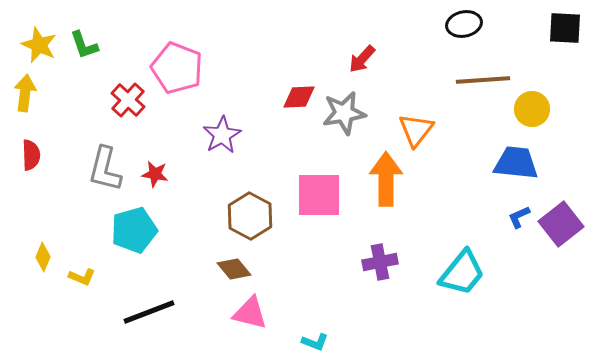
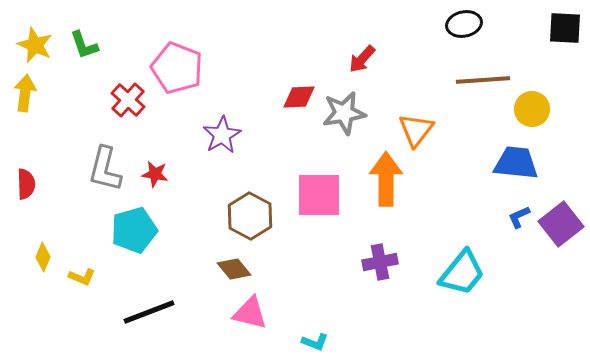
yellow star: moved 4 px left
red semicircle: moved 5 px left, 29 px down
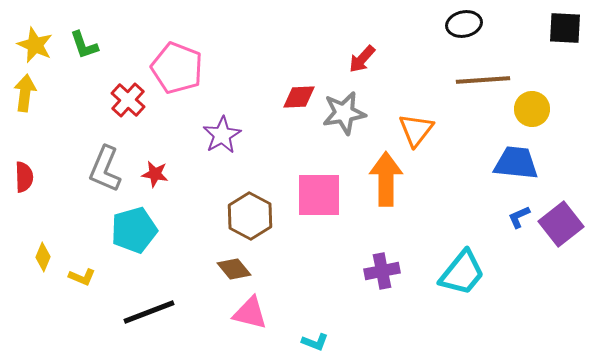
gray L-shape: rotated 9 degrees clockwise
red semicircle: moved 2 px left, 7 px up
purple cross: moved 2 px right, 9 px down
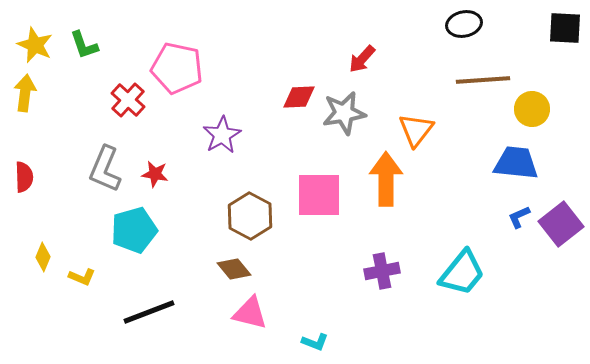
pink pentagon: rotated 9 degrees counterclockwise
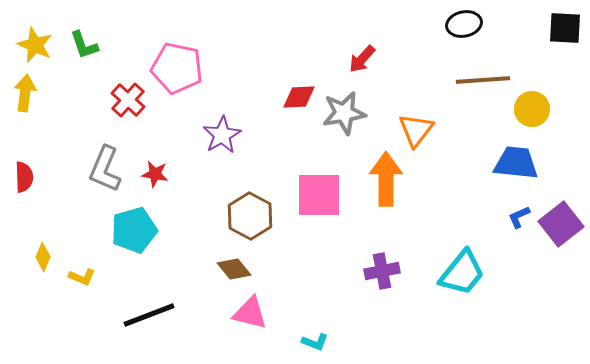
black line: moved 3 px down
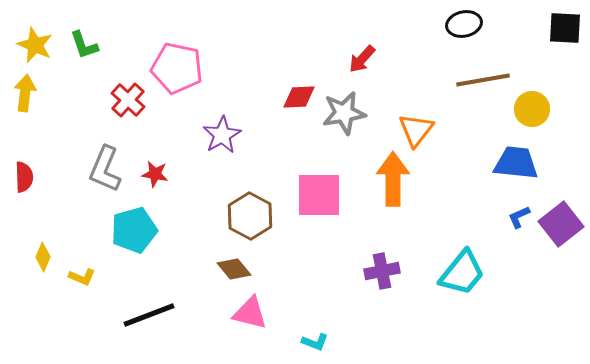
brown line: rotated 6 degrees counterclockwise
orange arrow: moved 7 px right
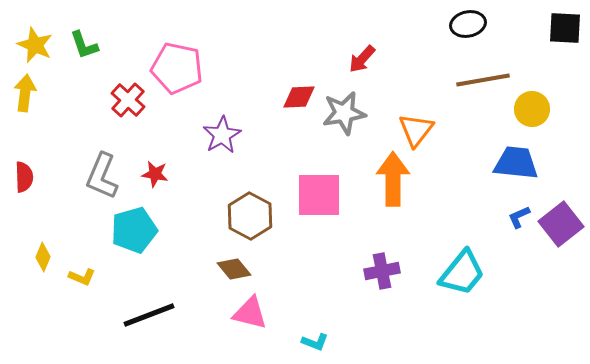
black ellipse: moved 4 px right
gray L-shape: moved 3 px left, 7 px down
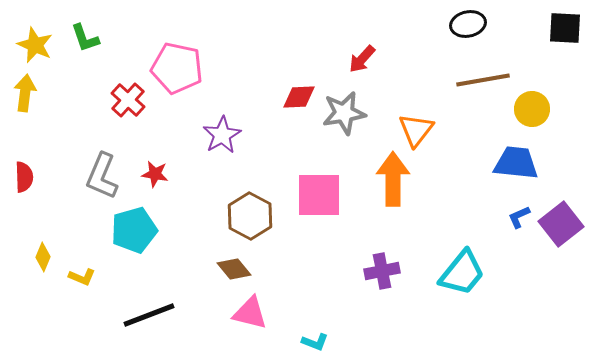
green L-shape: moved 1 px right, 7 px up
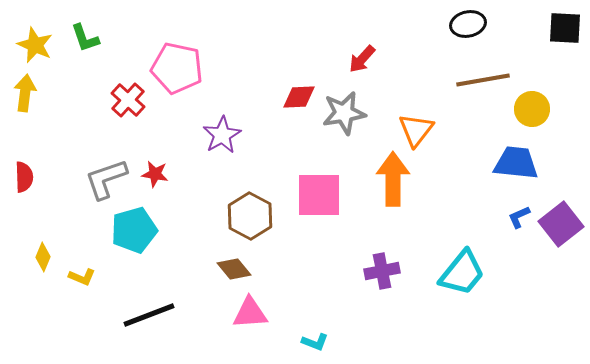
gray L-shape: moved 4 px right, 3 px down; rotated 48 degrees clockwise
pink triangle: rotated 18 degrees counterclockwise
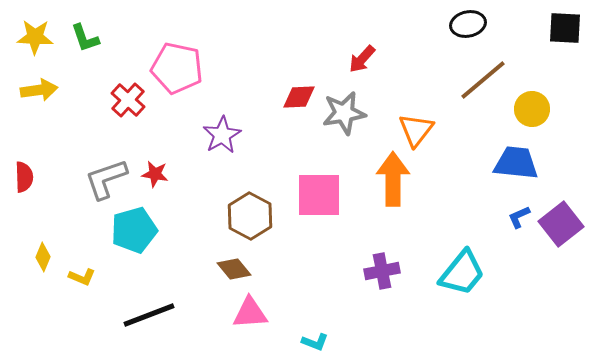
yellow star: moved 8 px up; rotated 21 degrees counterclockwise
brown line: rotated 30 degrees counterclockwise
yellow arrow: moved 14 px right, 3 px up; rotated 75 degrees clockwise
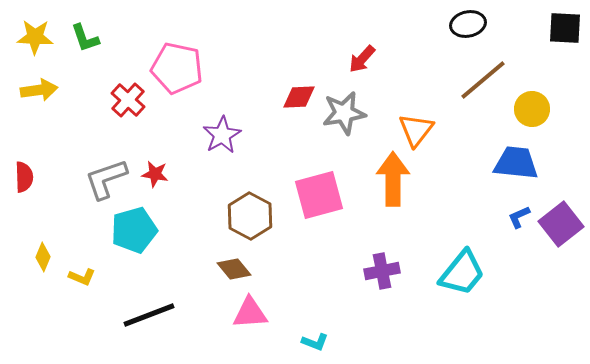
pink square: rotated 15 degrees counterclockwise
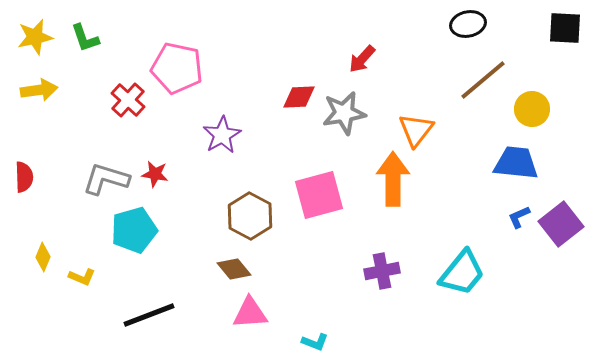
yellow star: rotated 15 degrees counterclockwise
gray L-shape: rotated 36 degrees clockwise
